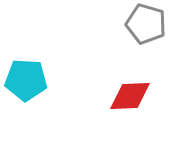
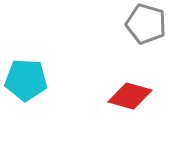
red diamond: rotated 18 degrees clockwise
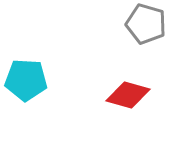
red diamond: moved 2 px left, 1 px up
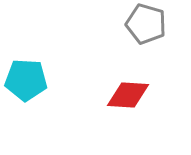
red diamond: rotated 12 degrees counterclockwise
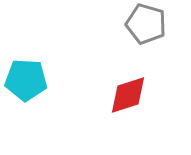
red diamond: rotated 21 degrees counterclockwise
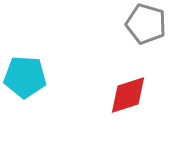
cyan pentagon: moved 1 px left, 3 px up
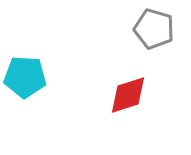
gray pentagon: moved 8 px right, 5 px down
